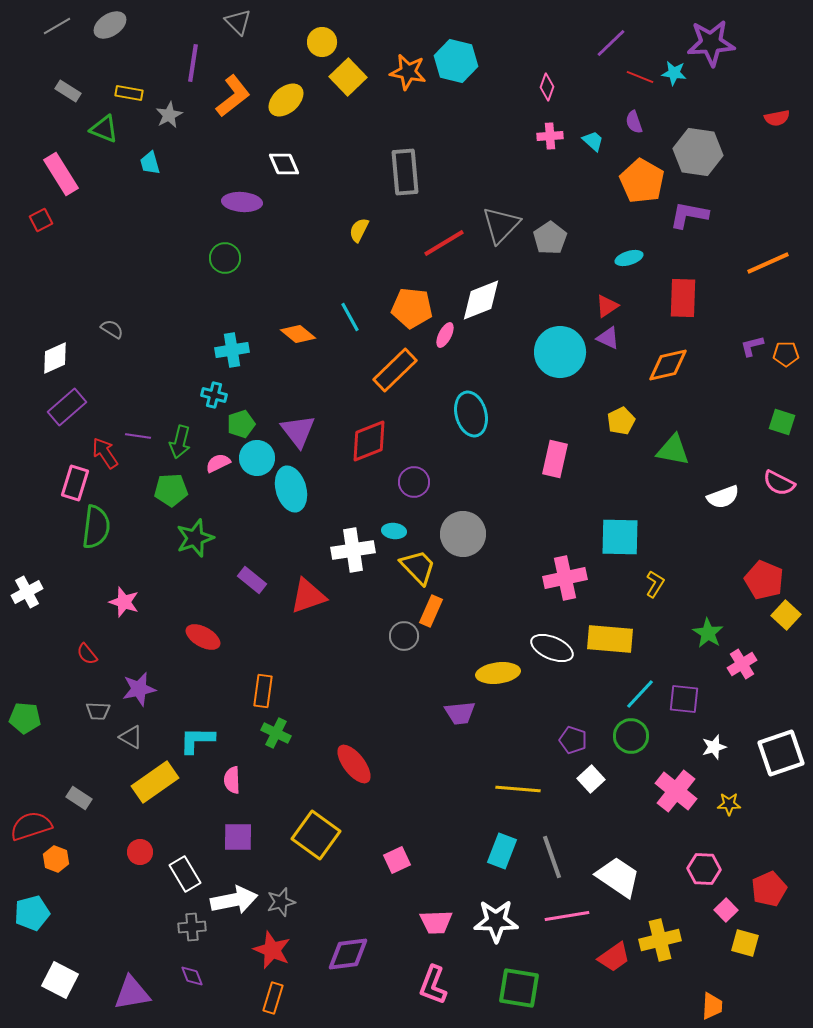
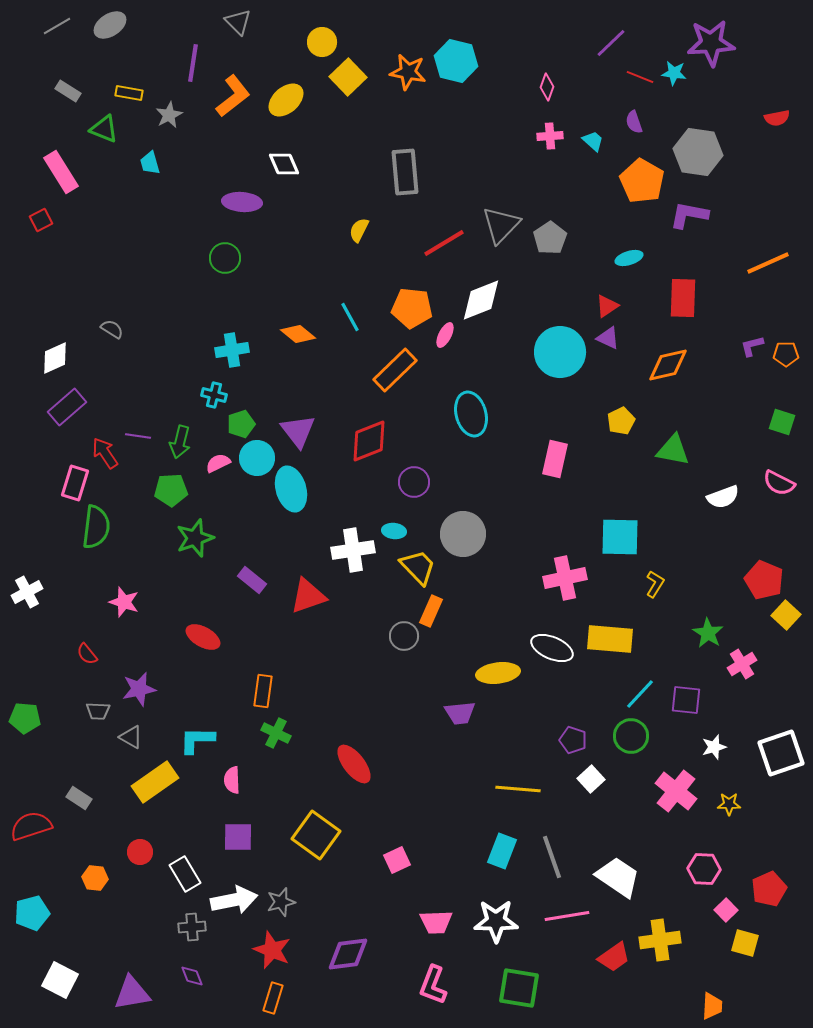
pink rectangle at (61, 174): moved 2 px up
purple square at (684, 699): moved 2 px right, 1 px down
orange hexagon at (56, 859): moved 39 px right, 19 px down; rotated 15 degrees counterclockwise
yellow cross at (660, 940): rotated 6 degrees clockwise
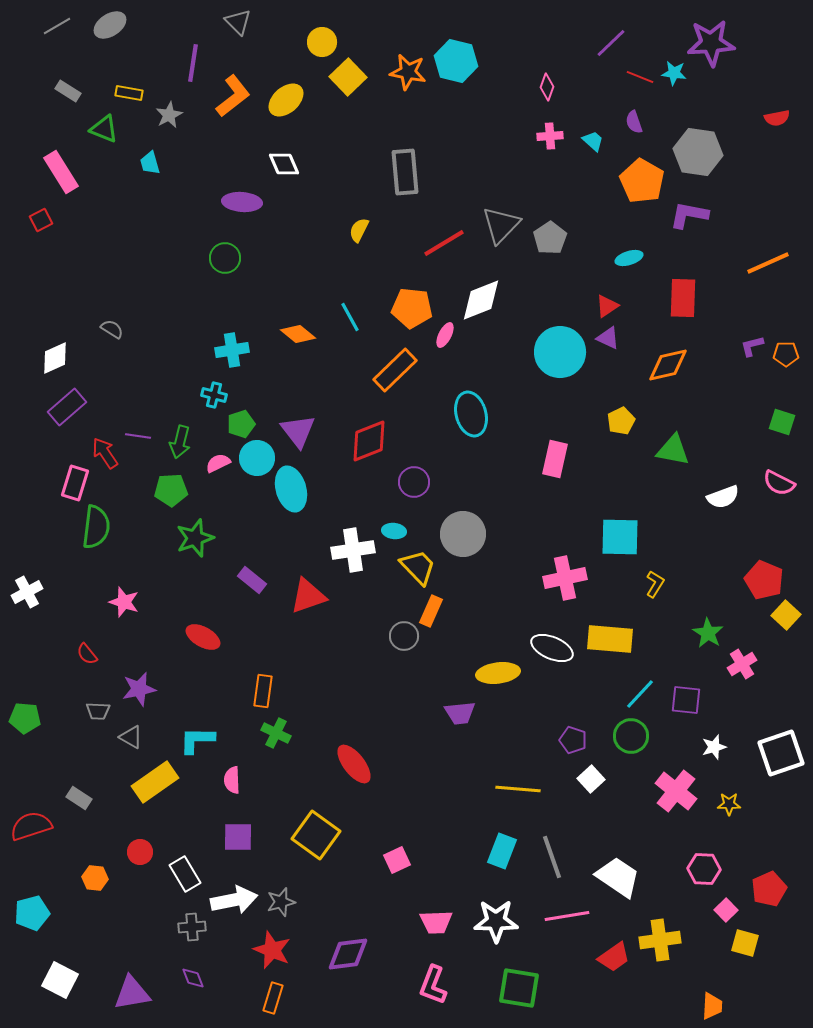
purple diamond at (192, 976): moved 1 px right, 2 px down
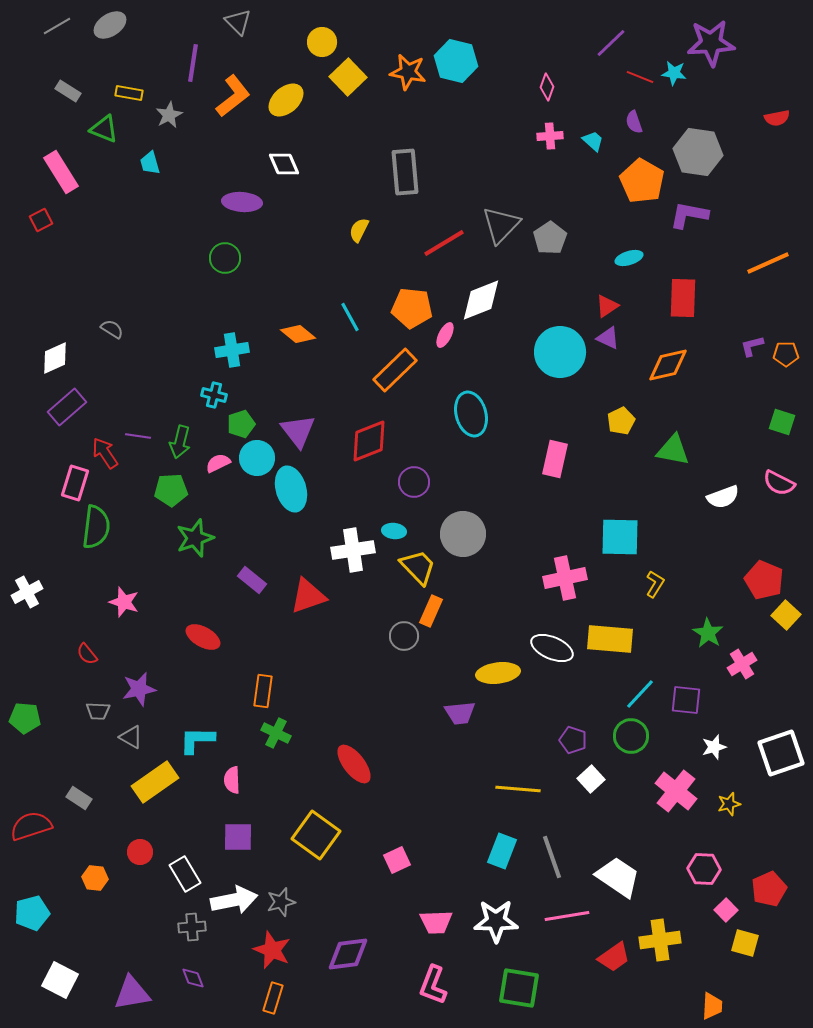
yellow star at (729, 804): rotated 15 degrees counterclockwise
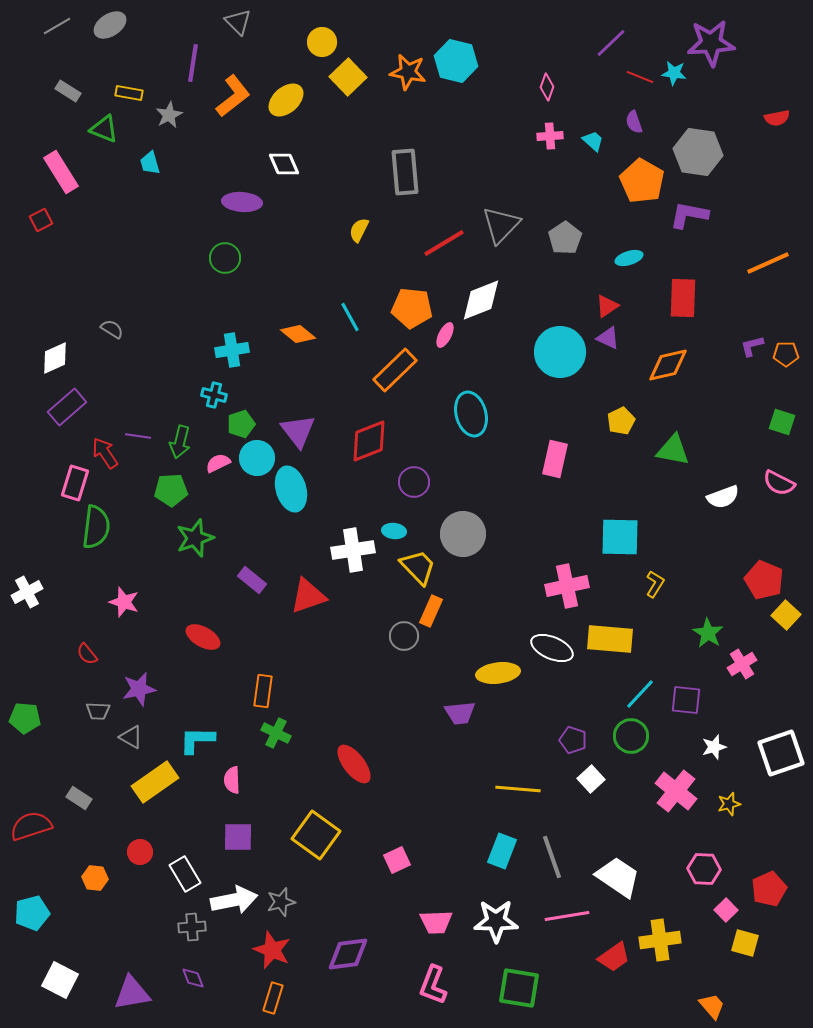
gray pentagon at (550, 238): moved 15 px right
pink cross at (565, 578): moved 2 px right, 8 px down
orange trapezoid at (712, 1006): rotated 44 degrees counterclockwise
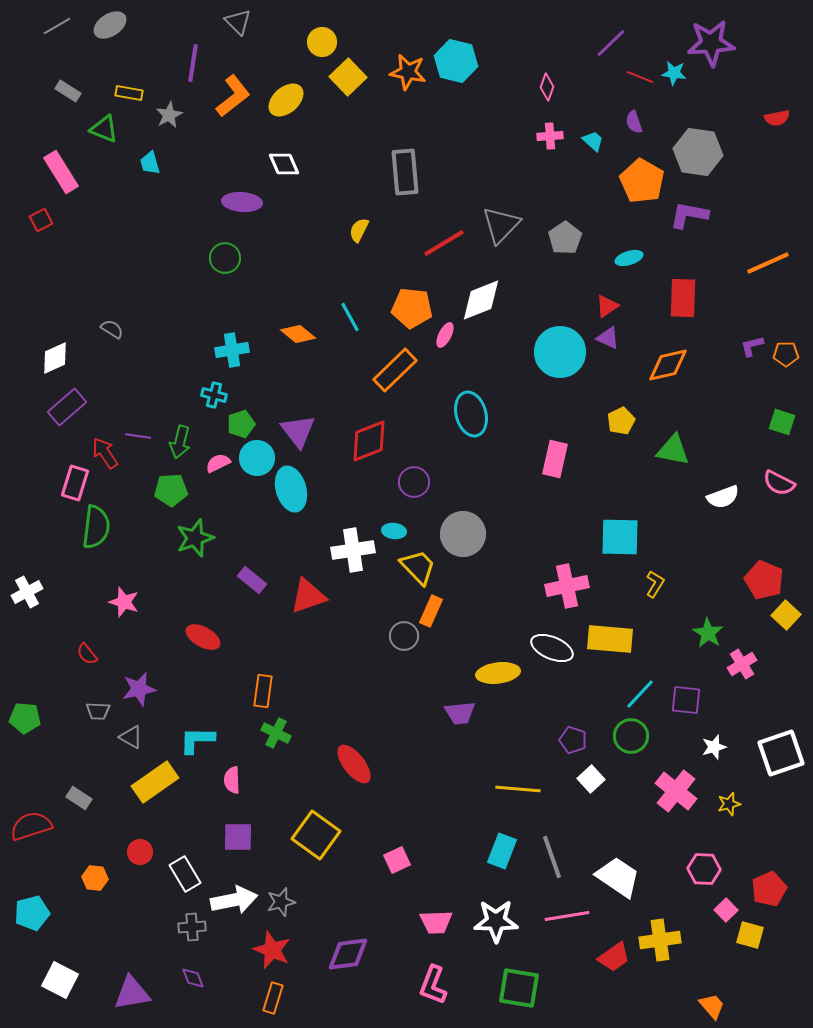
yellow square at (745, 943): moved 5 px right, 8 px up
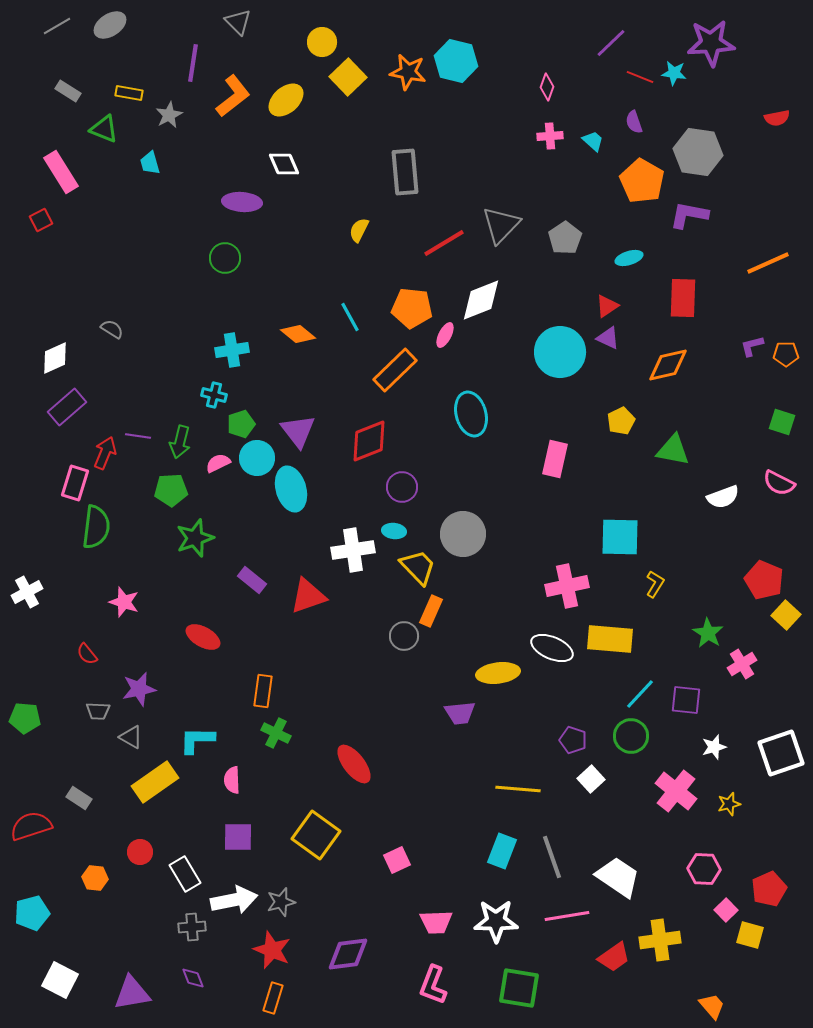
red arrow at (105, 453): rotated 56 degrees clockwise
purple circle at (414, 482): moved 12 px left, 5 px down
